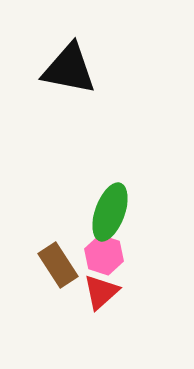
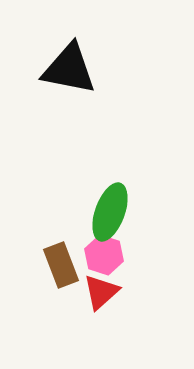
brown rectangle: moved 3 px right; rotated 12 degrees clockwise
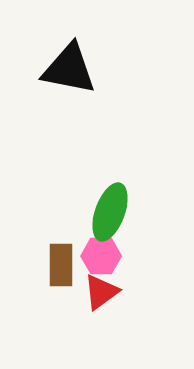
pink hexagon: moved 3 px left, 1 px down; rotated 18 degrees counterclockwise
brown rectangle: rotated 21 degrees clockwise
red triangle: rotated 6 degrees clockwise
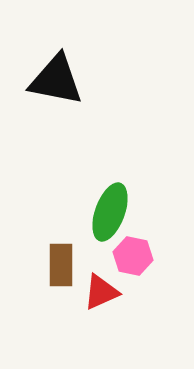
black triangle: moved 13 px left, 11 px down
pink hexagon: moved 32 px right; rotated 12 degrees clockwise
red triangle: rotated 12 degrees clockwise
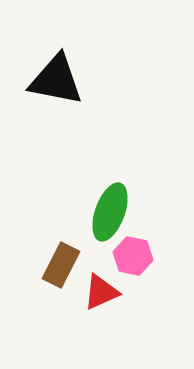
brown rectangle: rotated 27 degrees clockwise
